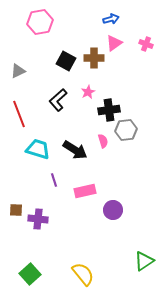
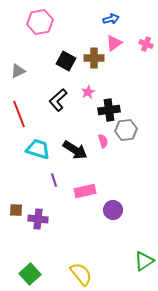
yellow semicircle: moved 2 px left
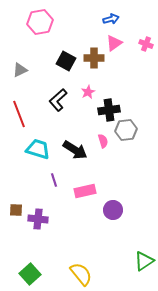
gray triangle: moved 2 px right, 1 px up
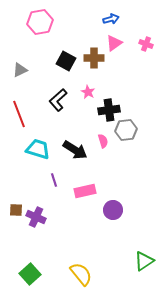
pink star: rotated 16 degrees counterclockwise
purple cross: moved 2 px left, 2 px up; rotated 18 degrees clockwise
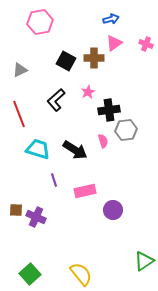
pink star: rotated 16 degrees clockwise
black L-shape: moved 2 px left
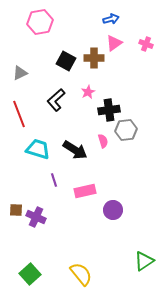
gray triangle: moved 3 px down
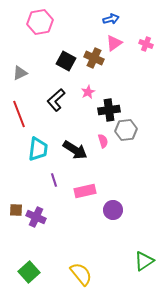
brown cross: rotated 24 degrees clockwise
cyan trapezoid: rotated 80 degrees clockwise
green square: moved 1 px left, 2 px up
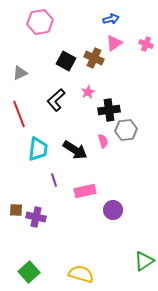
purple cross: rotated 12 degrees counterclockwise
yellow semicircle: rotated 35 degrees counterclockwise
